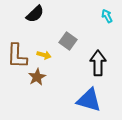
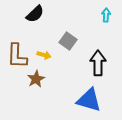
cyan arrow: moved 1 px left, 1 px up; rotated 32 degrees clockwise
brown star: moved 1 px left, 2 px down
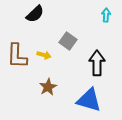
black arrow: moved 1 px left
brown star: moved 12 px right, 8 px down
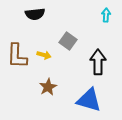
black semicircle: rotated 36 degrees clockwise
black arrow: moved 1 px right, 1 px up
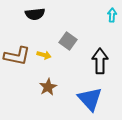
cyan arrow: moved 6 px right
brown L-shape: rotated 80 degrees counterclockwise
black arrow: moved 2 px right, 1 px up
blue triangle: moved 1 px right, 1 px up; rotated 32 degrees clockwise
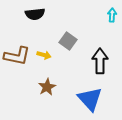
brown star: moved 1 px left
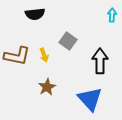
yellow arrow: rotated 56 degrees clockwise
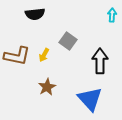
yellow arrow: rotated 48 degrees clockwise
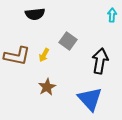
black arrow: rotated 10 degrees clockwise
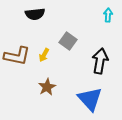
cyan arrow: moved 4 px left
